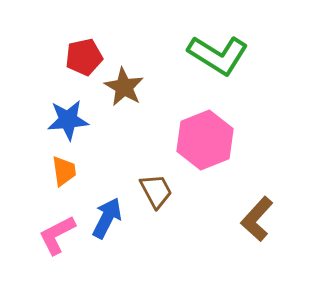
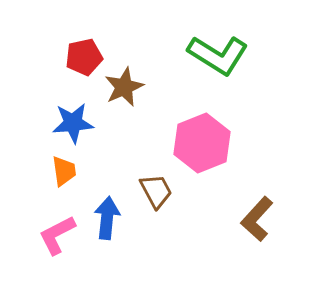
brown star: rotated 18 degrees clockwise
blue star: moved 5 px right, 3 px down
pink hexagon: moved 3 px left, 3 px down
blue arrow: rotated 21 degrees counterclockwise
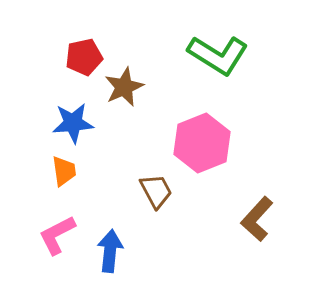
blue arrow: moved 3 px right, 33 px down
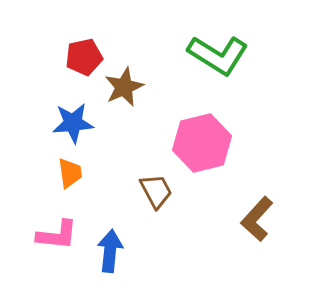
pink hexagon: rotated 8 degrees clockwise
orange trapezoid: moved 6 px right, 2 px down
pink L-shape: rotated 147 degrees counterclockwise
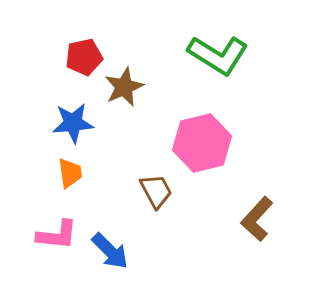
blue arrow: rotated 129 degrees clockwise
